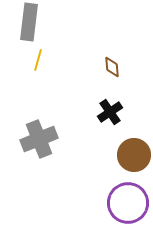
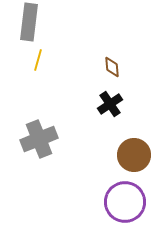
black cross: moved 8 px up
purple circle: moved 3 px left, 1 px up
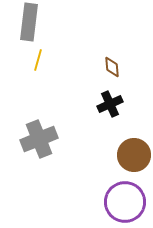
black cross: rotated 10 degrees clockwise
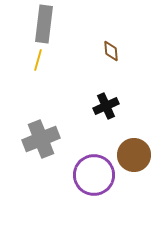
gray rectangle: moved 15 px right, 2 px down
brown diamond: moved 1 px left, 16 px up
black cross: moved 4 px left, 2 px down
gray cross: moved 2 px right
purple circle: moved 31 px left, 27 px up
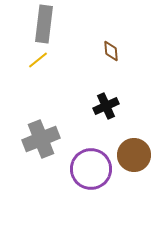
yellow line: rotated 35 degrees clockwise
purple circle: moved 3 px left, 6 px up
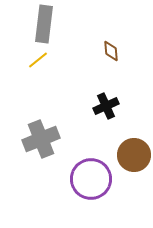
purple circle: moved 10 px down
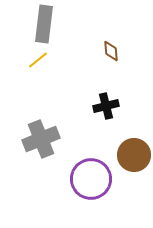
black cross: rotated 10 degrees clockwise
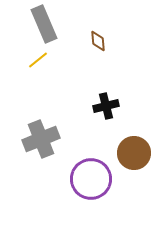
gray rectangle: rotated 30 degrees counterclockwise
brown diamond: moved 13 px left, 10 px up
brown circle: moved 2 px up
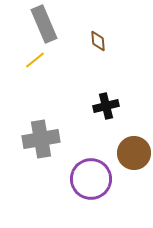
yellow line: moved 3 px left
gray cross: rotated 12 degrees clockwise
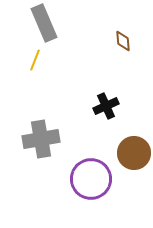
gray rectangle: moved 1 px up
brown diamond: moved 25 px right
yellow line: rotated 30 degrees counterclockwise
black cross: rotated 10 degrees counterclockwise
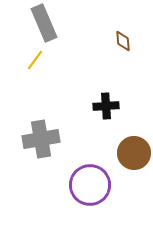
yellow line: rotated 15 degrees clockwise
black cross: rotated 20 degrees clockwise
purple circle: moved 1 px left, 6 px down
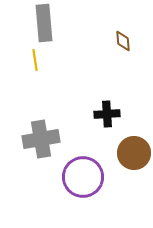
gray rectangle: rotated 18 degrees clockwise
yellow line: rotated 45 degrees counterclockwise
black cross: moved 1 px right, 8 px down
purple circle: moved 7 px left, 8 px up
